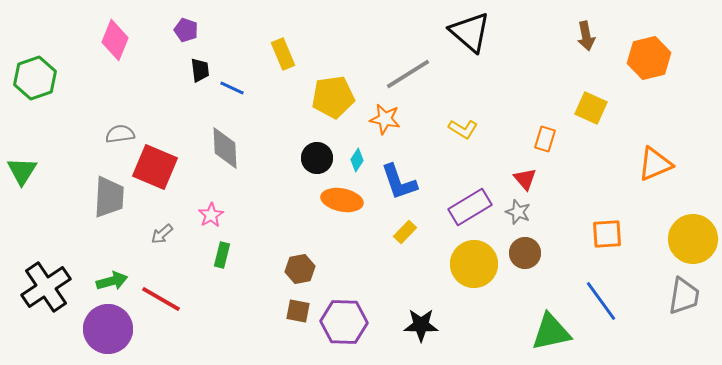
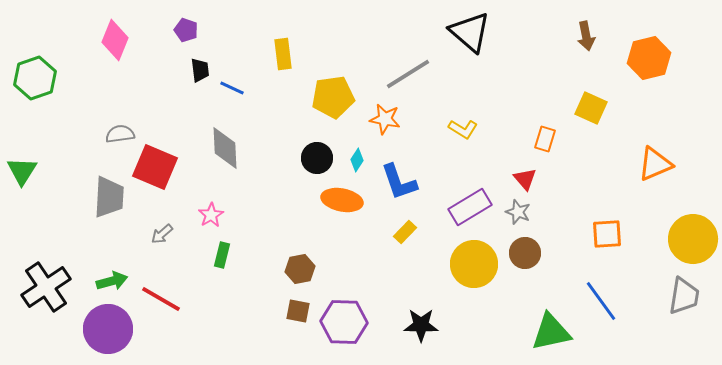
yellow rectangle at (283, 54): rotated 16 degrees clockwise
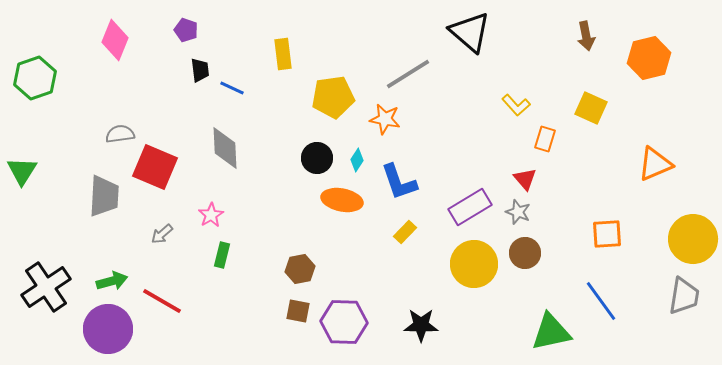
yellow L-shape at (463, 129): moved 53 px right, 24 px up; rotated 16 degrees clockwise
gray trapezoid at (109, 197): moved 5 px left, 1 px up
red line at (161, 299): moved 1 px right, 2 px down
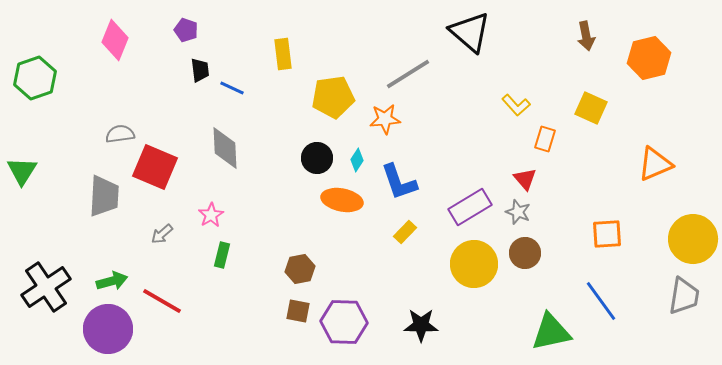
orange star at (385, 119): rotated 16 degrees counterclockwise
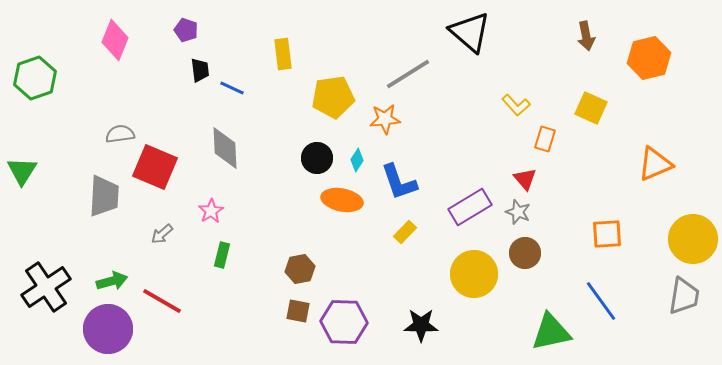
pink star at (211, 215): moved 4 px up
yellow circle at (474, 264): moved 10 px down
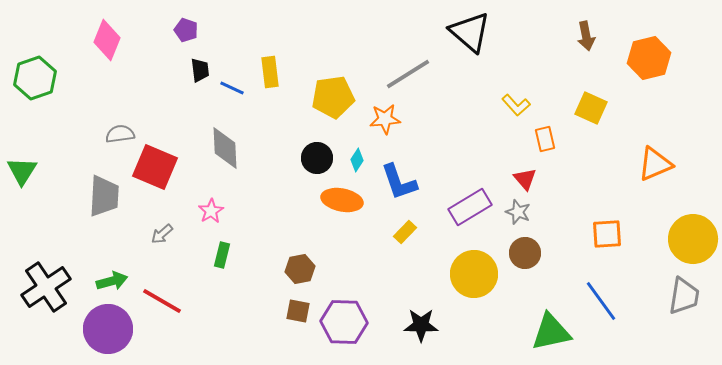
pink diamond at (115, 40): moved 8 px left
yellow rectangle at (283, 54): moved 13 px left, 18 px down
orange rectangle at (545, 139): rotated 30 degrees counterclockwise
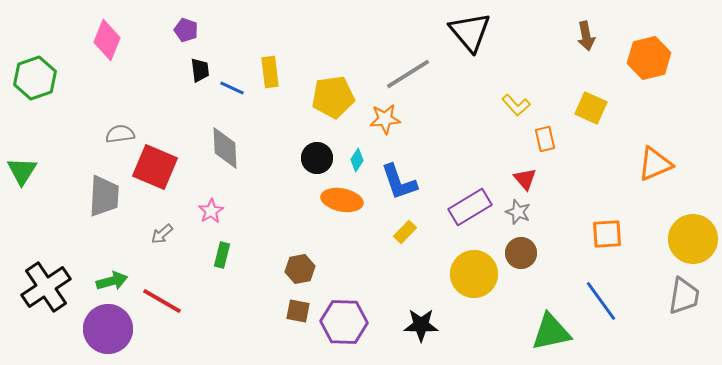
black triangle at (470, 32): rotated 9 degrees clockwise
brown circle at (525, 253): moved 4 px left
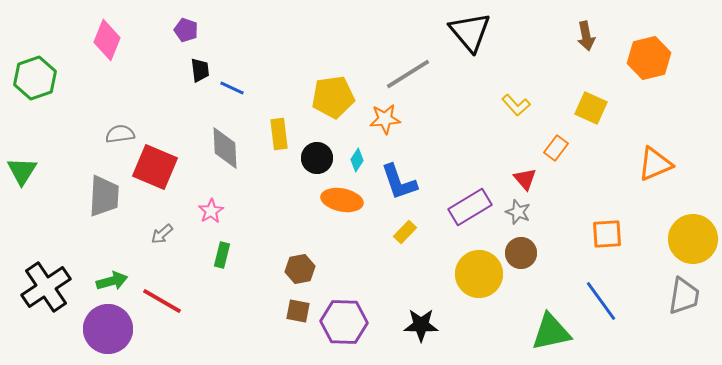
yellow rectangle at (270, 72): moved 9 px right, 62 px down
orange rectangle at (545, 139): moved 11 px right, 9 px down; rotated 50 degrees clockwise
yellow circle at (474, 274): moved 5 px right
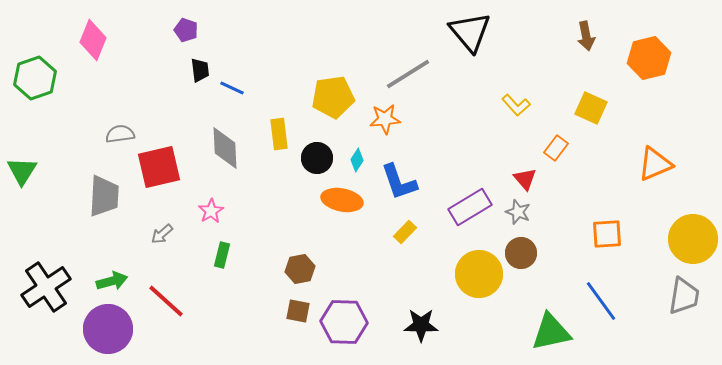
pink diamond at (107, 40): moved 14 px left
red square at (155, 167): moved 4 px right; rotated 36 degrees counterclockwise
red line at (162, 301): moved 4 px right; rotated 12 degrees clockwise
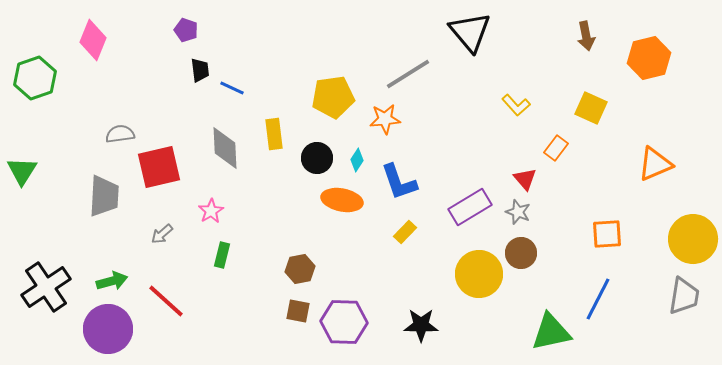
yellow rectangle at (279, 134): moved 5 px left
blue line at (601, 301): moved 3 px left, 2 px up; rotated 63 degrees clockwise
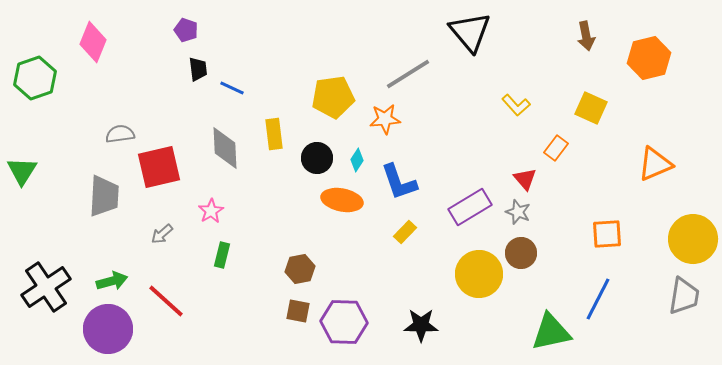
pink diamond at (93, 40): moved 2 px down
black trapezoid at (200, 70): moved 2 px left, 1 px up
